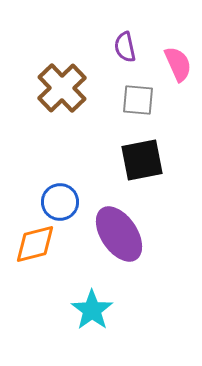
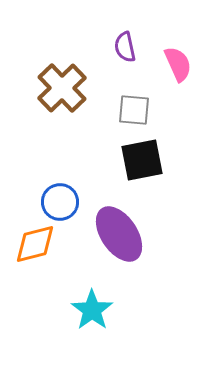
gray square: moved 4 px left, 10 px down
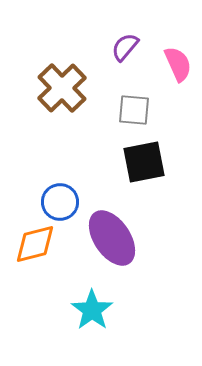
purple semicircle: rotated 52 degrees clockwise
black square: moved 2 px right, 2 px down
purple ellipse: moved 7 px left, 4 px down
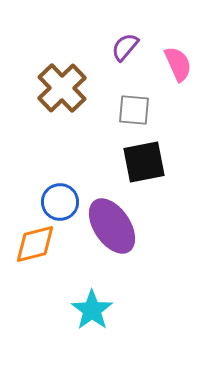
purple ellipse: moved 12 px up
